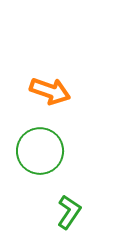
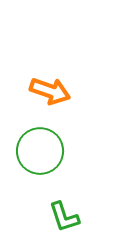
green L-shape: moved 5 px left, 5 px down; rotated 128 degrees clockwise
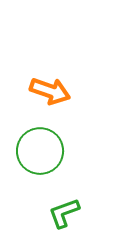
green L-shape: moved 4 px up; rotated 88 degrees clockwise
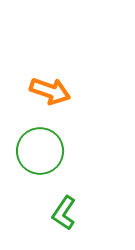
green L-shape: rotated 36 degrees counterclockwise
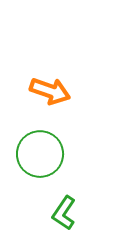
green circle: moved 3 px down
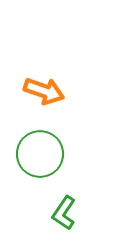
orange arrow: moved 6 px left
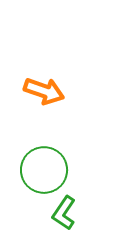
green circle: moved 4 px right, 16 px down
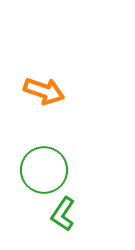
green L-shape: moved 1 px left, 1 px down
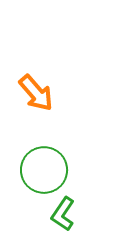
orange arrow: moved 8 px left, 2 px down; rotated 30 degrees clockwise
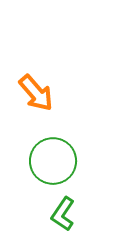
green circle: moved 9 px right, 9 px up
